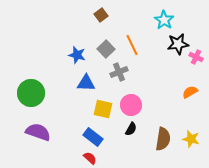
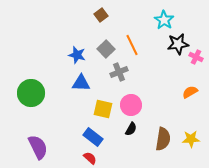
blue triangle: moved 5 px left
purple semicircle: moved 15 px down; rotated 45 degrees clockwise
yellow star: rotated 18 degrees counterclockwise
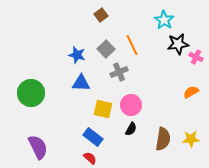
orange semicircle: moved 1 px right
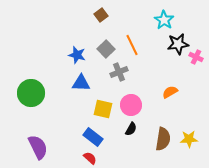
orange semicircle: moved 21 px left
yellow star: moved 2 px left
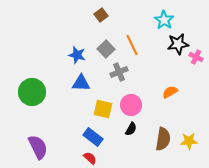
green circle: moved 1 px right, 1 px up
yellow star: moved 2 px down
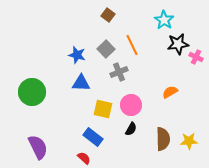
brown square: moved 7 px right; rotated 16 degrees counterclockwise
brown semicircle: rotated 10 degrees counterclockwise
red semicircle: moved 6 px left
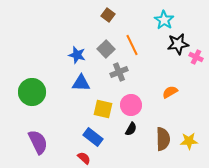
purple semicircle: moved 5 px up
